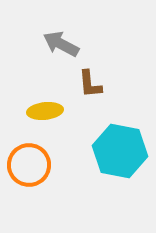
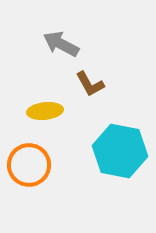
brown L-shape: rotated 24 degrees counterclockwise
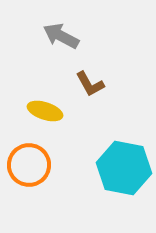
gray arrow: moved 8 px up
yellow ellipse: rotated 24 degrees clockwise
cyan hexagon: moved 4 px right, 17 px down
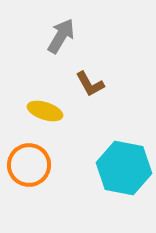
gray arrow: rotated 93 degrees clockwise
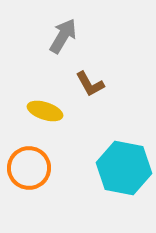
gray arrow: moved 2 px right
orange circle: moved 3 px down
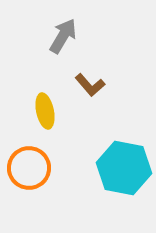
brown L-shape: moved 1 px down; rotated 12 degrees counterclockwise
yellow ellipse: rotated 60 degrees clockwise
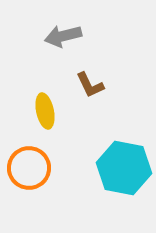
gray arrow: rotated 135 degrees counterclockwise
brown L-shape: rotated 16 degrees clockwise
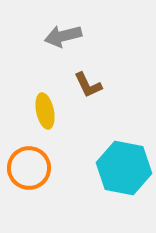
brown L-shape: moved 2 px left
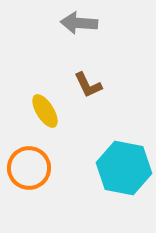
gray arrow: moved 16 px right, 13 px up; rotated 18 degrees clockwise
yellow ellipse: rotated 20 degrees counterclockwise
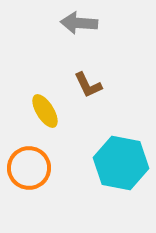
cyan hexagon: moved 3 px left, 5 px up
